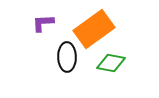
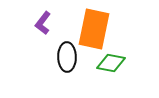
purple L-shape: rotated 50 degrees counterclockwise
orange rectangle: rotated 42 degrees counterclockwise
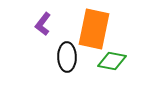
purple L-shape: moved 1 px down
green diamond: moved 1 px right, 2 px up
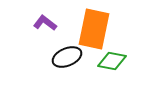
purple L-shape: moved 2 px right, 1 px up; rotated 90 degrees clockwise
black ellipse: rotated 68 degrees clockwise
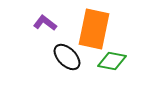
black ellipse: rotated 68 degrees clockwise
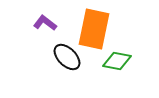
green diamond: moved 5 px right
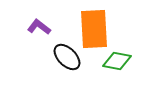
purple L-shape: moved 6 px left, 4 px down
orange rectangle: rotated 15 degrees counterclockwise
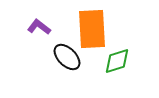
orange rectangle: moved 2 px left
green diamond: rotated 28 degrees counterclockwise
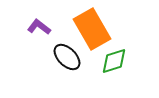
orange rectangle: rotated 27 degrees counterclockwise
green diamond: moved 3 px left
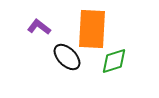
orange rectangle: rotated 33 degrees clockwise
